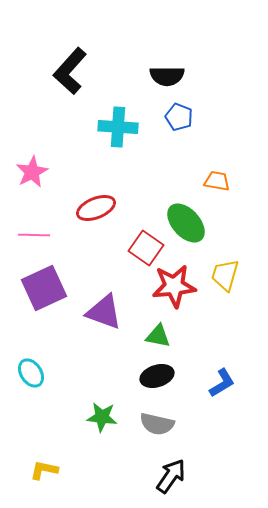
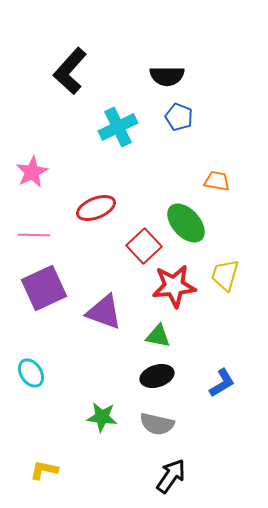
cyan cross: rotated 30 degrees counterclockwise
red square: moved 2 px left, 2 px up; rotated 12 degrees clockwise
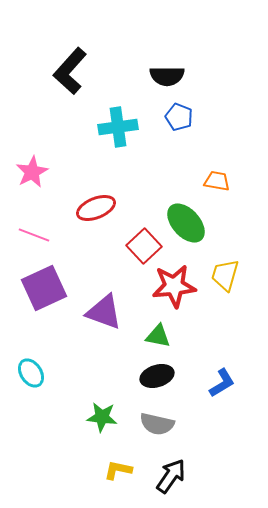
cyan cross: rotated 18 degrees clockwise
pink line: rotated 20 degrees clockwise
yellow L-shape: moved 74 px right
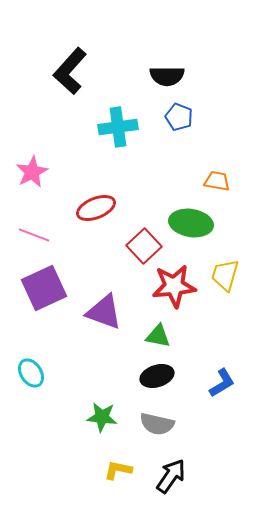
green ellipse: moved 5 px right; rotated 39 degrees counterclockwise
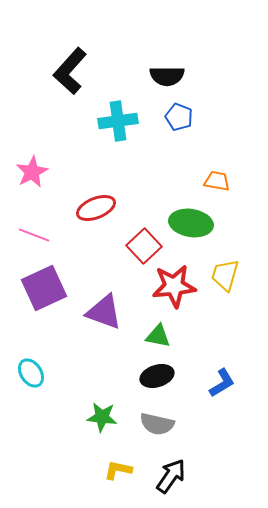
cyan cross: moved 6 px up
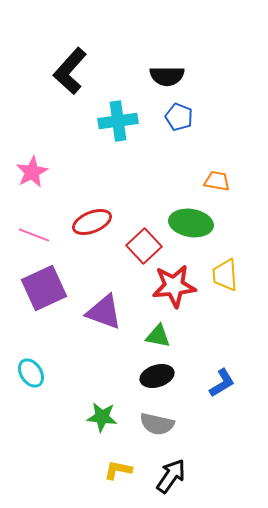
red ellipse: moved 4 px left, 14 px down
yellow trapezoid: rotated 20 degrees counterclockwise
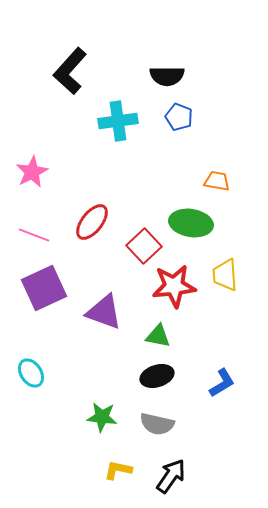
red ellipse: rotated 30 degrees counterclockwise
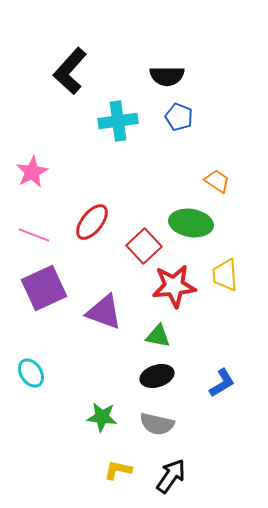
orange trapezoid: rotated 24 degrees clockwise
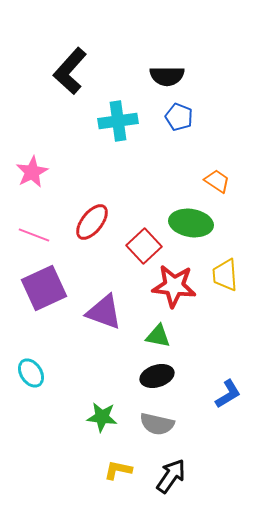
red star: rotated 12 degrees clockwise
blue L-shape: moved 6 px right, 11 px down
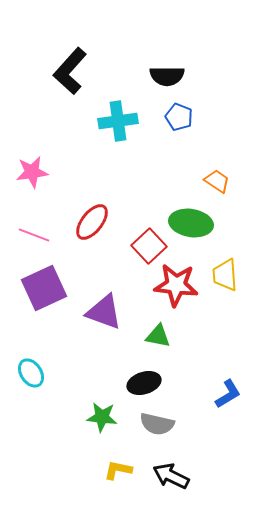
pink star: rotated 20 degrees clockwise
red square: moved 5 px right
red star: moved 2 px right, 1 px up
black ellipse: moved 13 px left, 7 px down
black arrow: rotated 99 degrees counterclockwise
